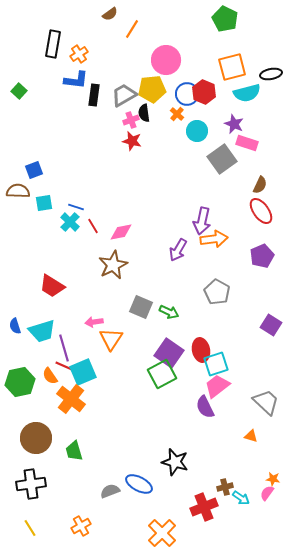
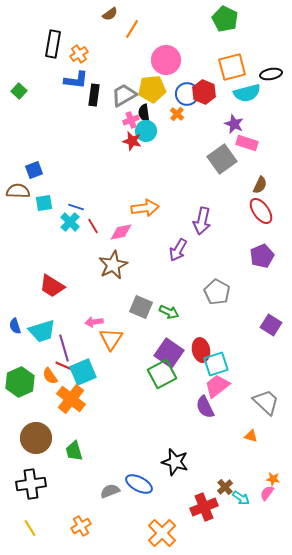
cyan circle at (197, 131): moved 51 px left
orange arrow at (214, 239): moved 69 px left, 31 px up
green hexagon at (20, 382): rotated 12 degrees counterclockwise
brown cross at (225, 487): rotated 28 degrees counterclockwise
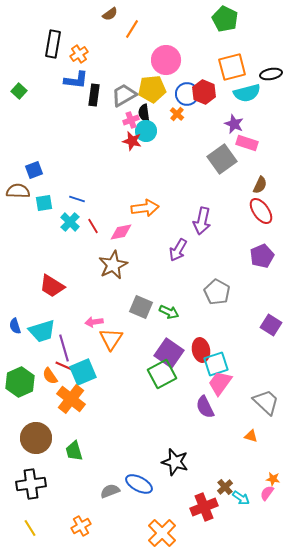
blue line at (76, 207): moved 1 px right, 8 px up
pink trapezoid at (217, 386): moved 3 px right, 3 px up; rotated 16 degrees counterclockwise
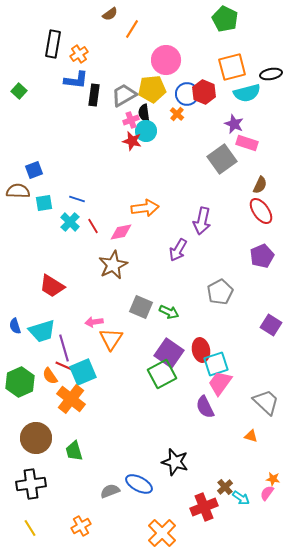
gray pentagon at (217, 292): moved 3 px right; rotated 15 degrees clockwise
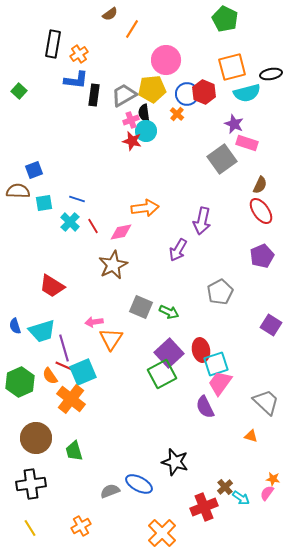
purple square at (169, 353): rotated 12 degrees clockwise
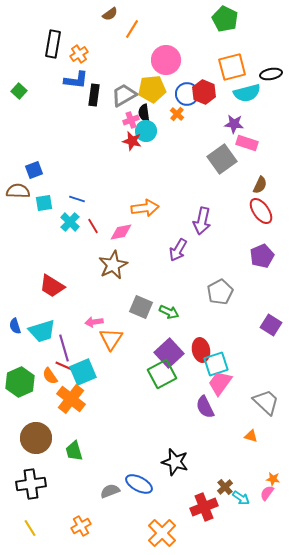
purple star at (234, 124): rotated 18 degrees counterclockwise
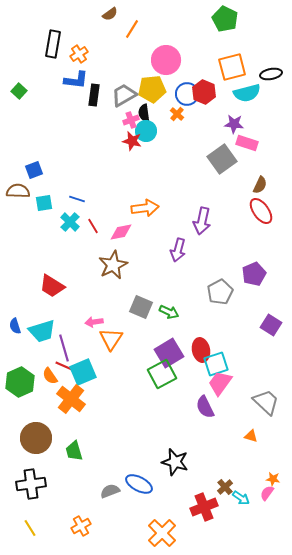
purple arrow at (178, 250): rotated 15 degrees counterclockwise
purple pentagon at (262, 256): moved 8 px left, 18 px down
purple square at (169, 353): rotated 12 degrees clockwise
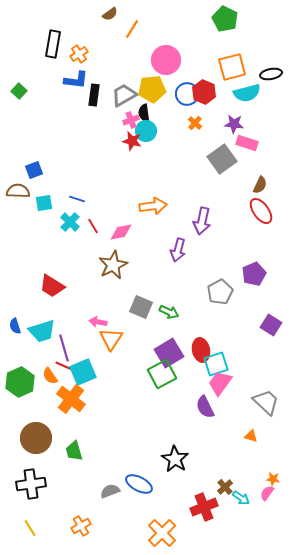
orange cross at (177, 114): moved 18 px right, 9 px down
orange arrow at (145, 208): moved 8 px right, 2 px up
pink arrow at (94, 322): moved 4 px right; rotated 18 degrees clockwise
black star at (175, 462): moved 3 px up; rotated 16 degrees clockwise
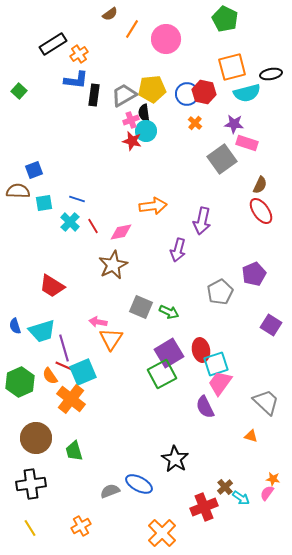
black rectangle at (53, 44): rotated 48 degrees clockwise
pink circle at (166, 60): moved 21 px up
red hexagon at (204, 92): rotated 10 degrees counterclockwise
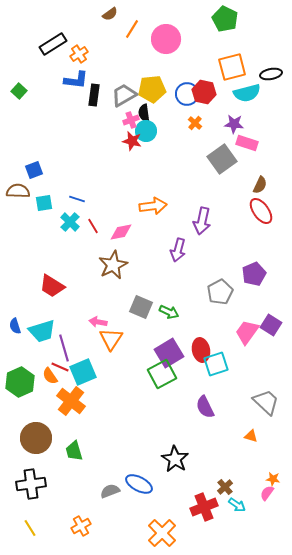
red line at (64, 366): moved 4 px left, 1 px down
pink trapezoid at (220, 383): moved 27 px right, 51 px up
orange cross at (71, 399): moved 2 px down
cyan arrow at (241, 498): moved 4 px left, 7 px down
